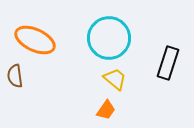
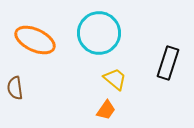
cyan circle: moved 10 px left, 5 px up
brown semicircle: moved 12 px down
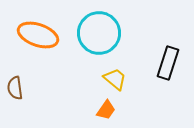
orange ellipse: moved 3 px right, 5 px up; rotated 6 degrees counterclockwise
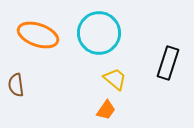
brown semicircle: moved 1 px right, 3 px up
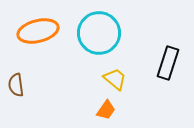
orange ellipse: moved 4 px up; rotated 33 degrees counterclockwise
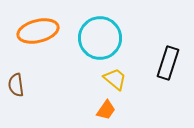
cyan circle: moved 1 px right, 5 px down
